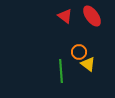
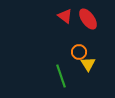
red ellipse: moved 4 px left, 3 px down
yellow triangle: rotated 21 degrees clockwise
green line: moved 5 px down; rotated 15 degrees counterclockwise
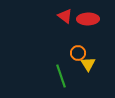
red ellipse: rotated 55 degrees counterclockwise
orange circle: moved 1 px left, 1 px down
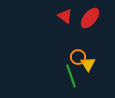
red ellipse: moved 2 px right, 1 px up; rotated 50 degrees counterclockwise
orange circle: moved 4 px down
green line: moved 10 px right
